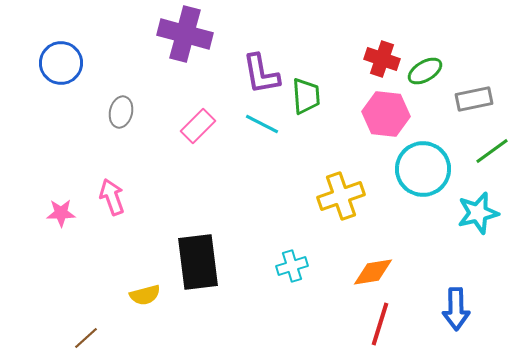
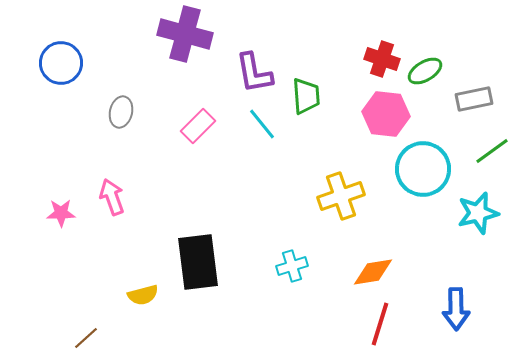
purple L-shape: moved 7 px left, 1 px up
cyan line: rotated 24 degrees clockwise
yellow semicircle: moved 2 px left
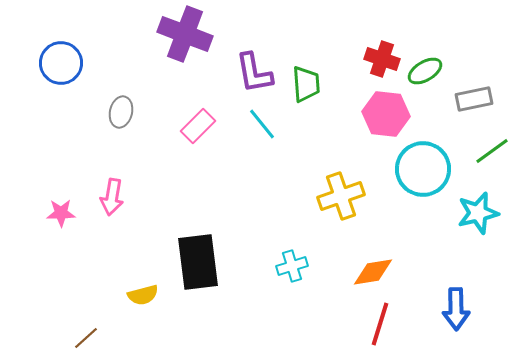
purple cross: rotated 6 degrees clockwise
green trapezoid: moved 12 px up
pink arrow: rotated 150 degrees counterclockwise
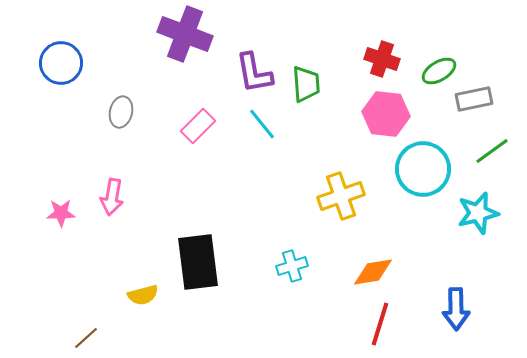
green ellipse: moved 14 px right
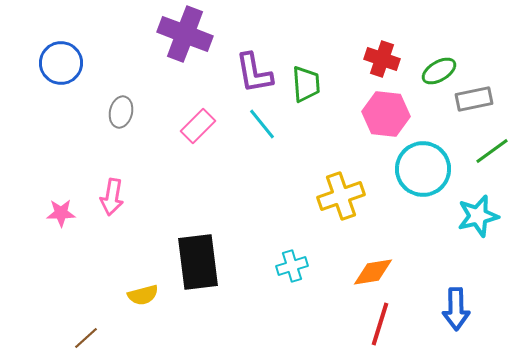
cyan star: moved 3 px down
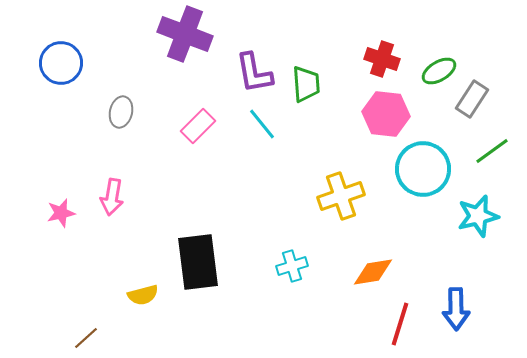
gray rectangle: moved 2 px left; rotated 45 degrees counterclockwise
pink star: rotated 12 degrees counterclockwise
red line: moved 20 px right
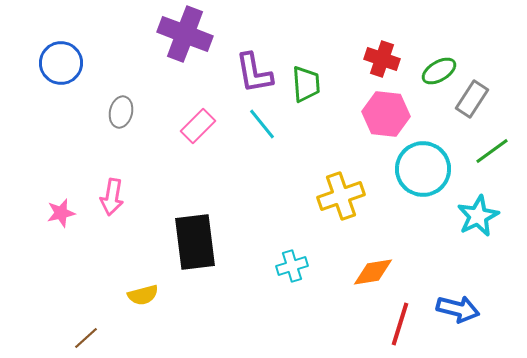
cyan star: rotated 12 degrees counterclockwise
black rectangle: moved 3 px left, 20 px up
blue arrow: moved 2 px right; rotated 75 degrees counterclockwise
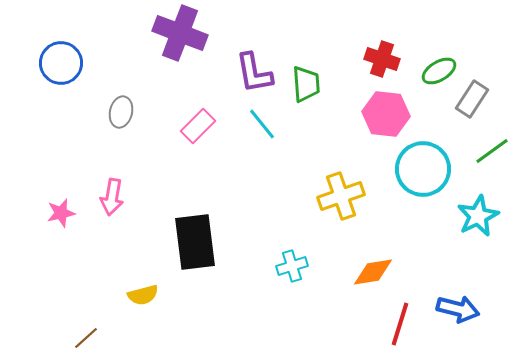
purple cross: moved 5 px left, 1 px up
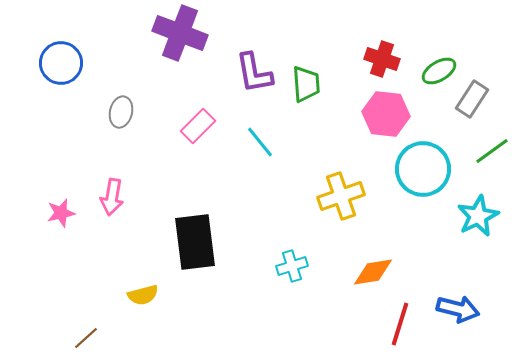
cyan line: moved 2 px left, 18 px down
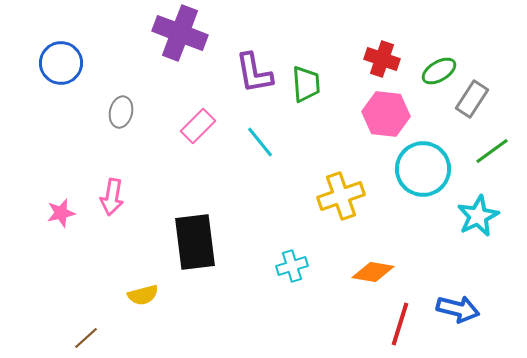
orange diamond: rotated 18 degrees clockwise
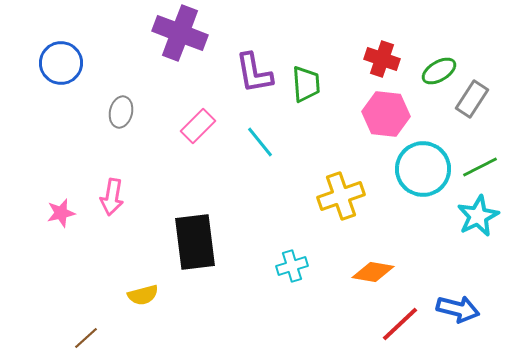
green line: moved 12 px left, 16 px down; rotated 9 degrees clockwise
red line: rotated 30 degrees clockwise
